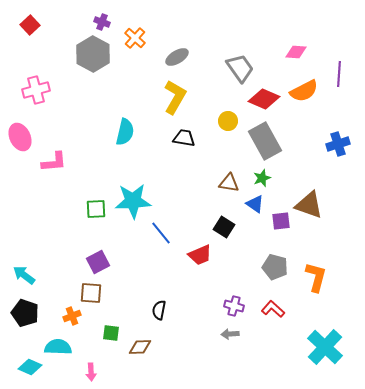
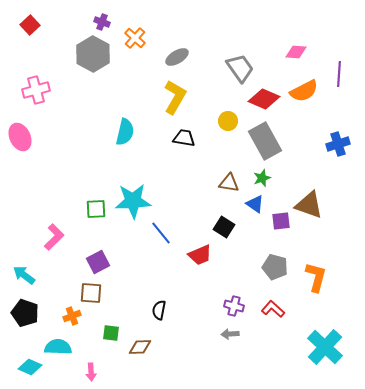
pink L-shape at (54, 162): moved 75 px down; rotated 40 degrees counterclockwise
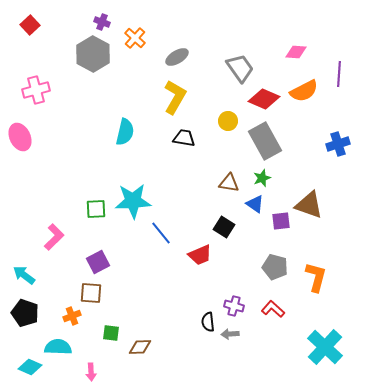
black semicircle at (159, 310): moved 49 px right, 12 px down; rotated 18 degrees counterclockwise
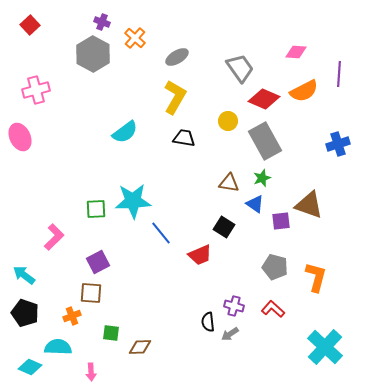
cyan semicircle at (125, 132): rotated 40 degrees clockwise
gray arrow at (230, 334): rotated 30 degrees counterclockwise
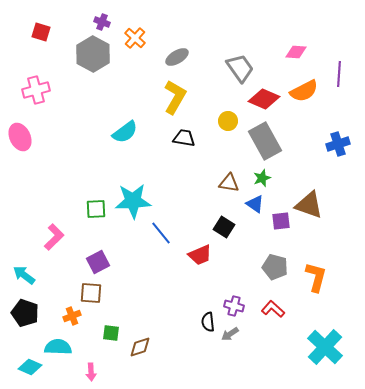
red square at (30, 25): moved 11 px right, 7 px down; rotated 30 degrees counterclockwise
brown diamond at (140, 347): rotated 15 degrees counterclockwise
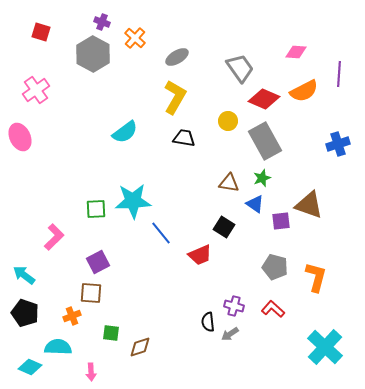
pink cross at (36, 90): rotated 20 degrees counterclockwise
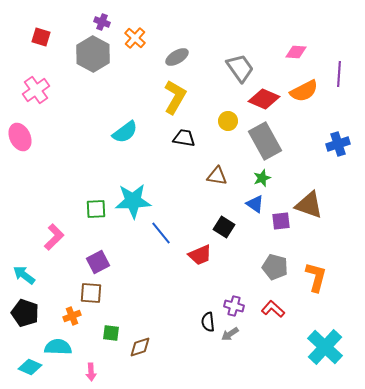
red square at (41, 32): moved 5 px down
brown triangle at (229, 183): moved 12 px left, 7 px up
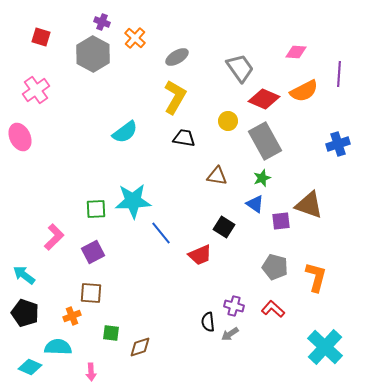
purple square at (98, 262): moved 5 px left, 10 px up
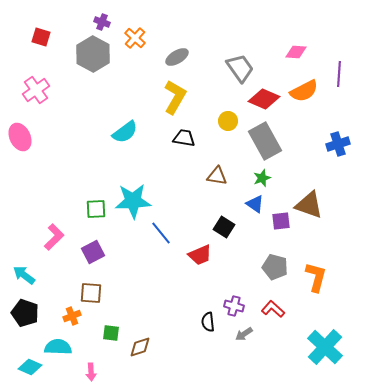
gray arrow at (230, 334): moved 14 px right
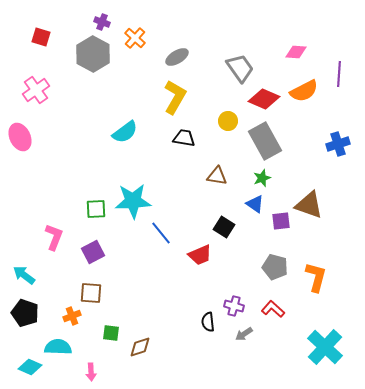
pink L-shape at (54, 237): rotated 24 degrees counterclockwise
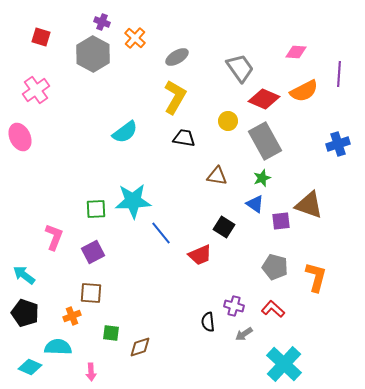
cyan cross at (325, 347): moved 41 px left, 17 px down
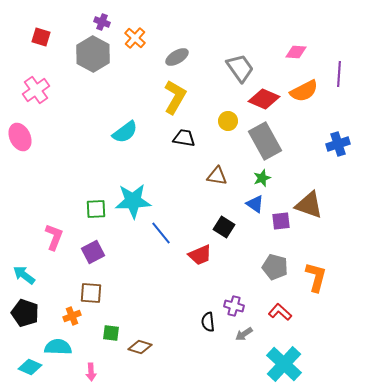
red L-shape at (273, 309): moved 7 px right, 3 px down
brown diamond at (140, 347): rotated 35 degrees clockwise
